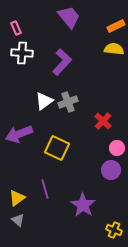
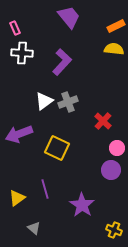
pink rectangle: moved 1 px left
purple star: moved 1 px left
gray triangle: moved 16 px right, 8 px down
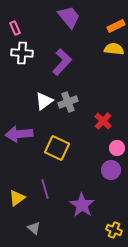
purple arrow: rotated 16 degrees clockwise
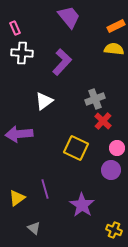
gray cross: moved 27 px right, 3 px up
yellow square: moved 19 px right
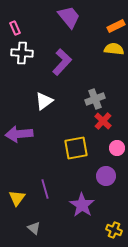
yellow square: rotated 35 degrees counterclockwise
purple circle: moved 5 px left, 6 px down
yellow triangle: rotated 18 degrees counterclockwise
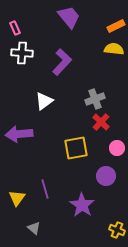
red cross: moved 2 px left, 1 px down
yellow cross: moved 3 px right
